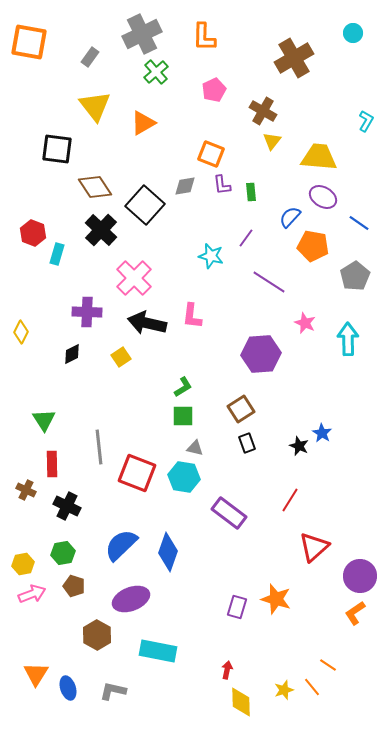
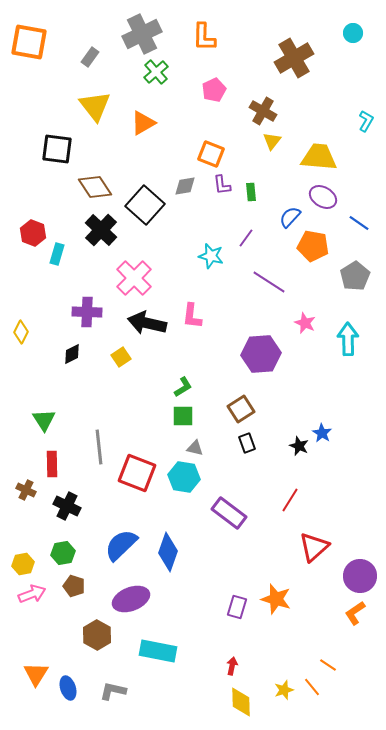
red arrow at (227, 670): moved 5 px right, 4 px up
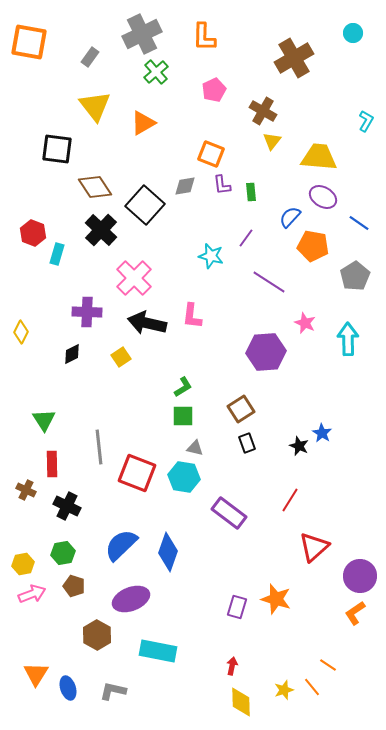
purple hexagon at (261, 354): moved 5 px right, 2 px up
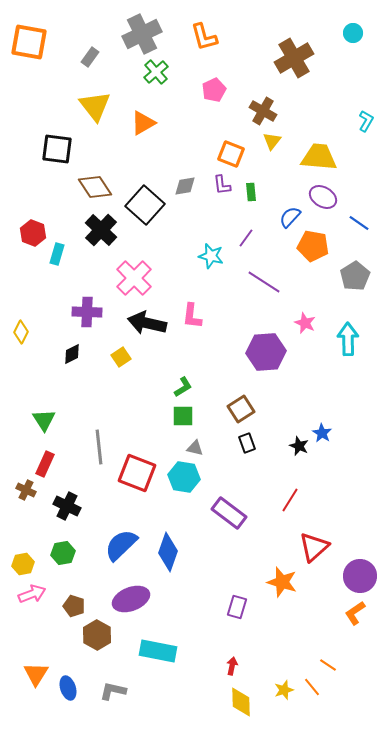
orange L-shape at (204, 37): rotated 16 degrees counterclockwise
orange square at (211, 154): moved 20 px right
purple line at (269, 282): moved 5 px left
red rectangle at (52, 464): moved 7 px left; rotated 25 degrees clockwise
brown pentagon at (74, 586): moved 20 px down
orange star at (276, 599): moved 6 px right, 17 px up
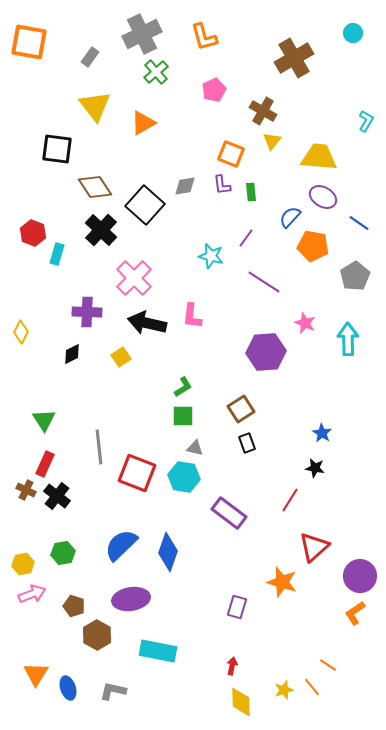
black star at (299, 446): moved 16 px right, 22 px down; rotated 12 degrees counterclockwise
black cross at (67, 506): moved 10 px left, 10 px up; rotated 12 degrees clockwise
purple ellipse at (131, 599): rotated 12 degrees clockwise
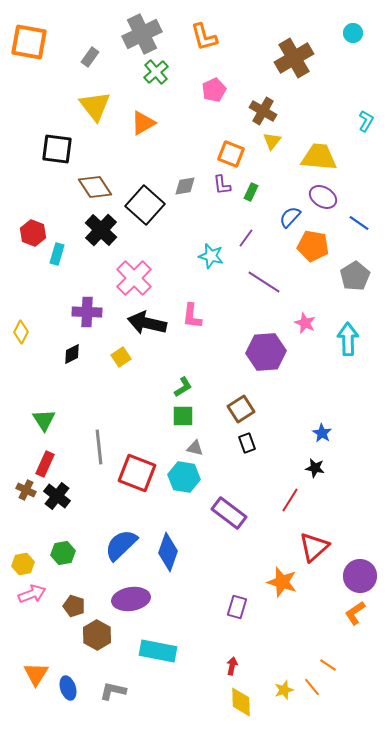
green rectangle at (251, 192): rotated 30 degrees clockwise
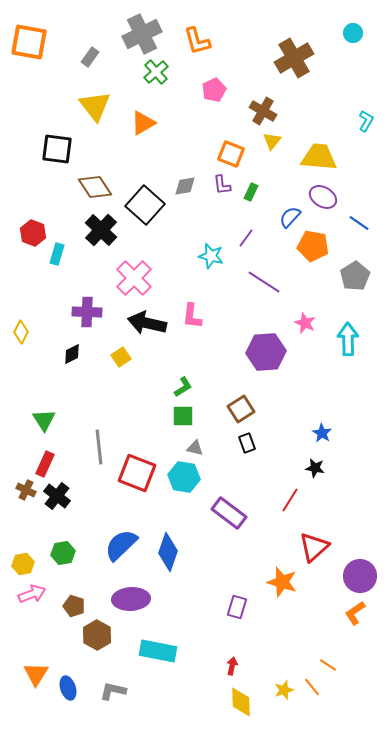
orange L-shape at (204, 37): moved 7 px left, 4 px down
purple ellipse at (131, 599): rotated 6 degrees clockwise
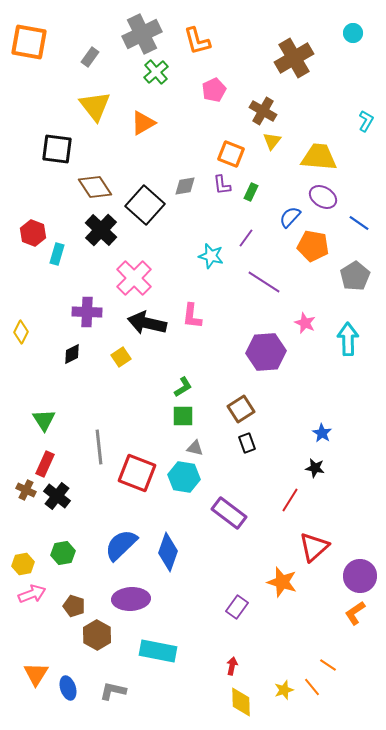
purple rectangle at (237, 607): rotated 20 degrees clockwise
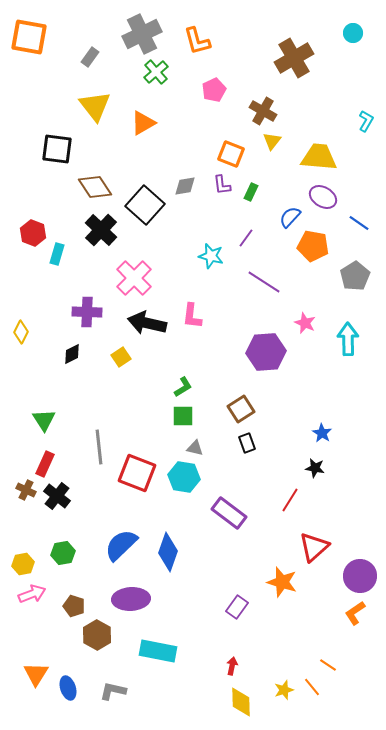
orange square at (29, 42): moved 5 px up
